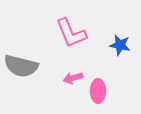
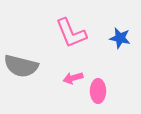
blue star: moved 7 px up
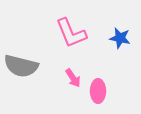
pink arrow: rotated 108 degrees counterclockwise
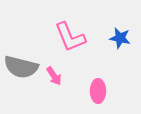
pink L-shape: moved 1 px left, 4 px down
gray semicircle: moved 1 px down
pink arrow: moved 19 px left, 2 px up
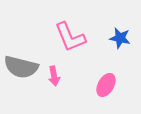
pink arrow: rotated 24 degrees clockwise
pink ellipse: moved 8 px right, 6 px up; rotated 30 degrees clockwise
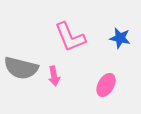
gray semicircle: moved 1 px down
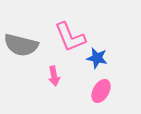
blue star: moved 23 px left, 20 px down
gray semicircle: moved 23 px up
pink ellipse: moved 5 px left, 6 px down
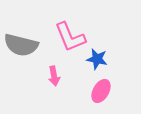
blue star: moved 1 px down
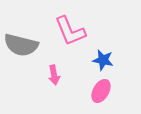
pink L-shape: moved 6 px up
blue star: moved 6 px right, 1 px down
pink arrow: moved 1 px up
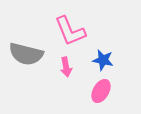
gray semicircle: moved 5 px right, 9 px down
pink arrow: moved 12 px right, 8 px up
